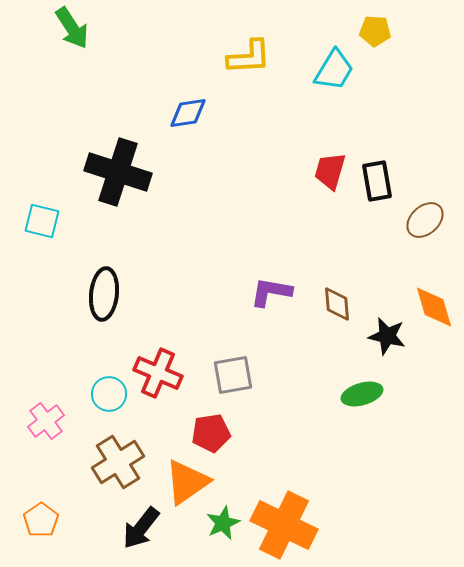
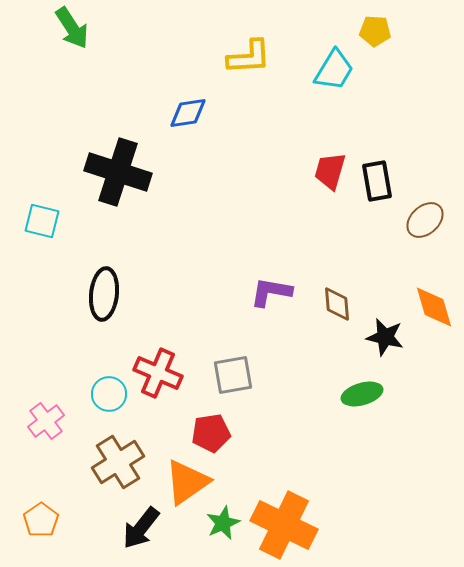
black star: moved 2 px left, 1 px down
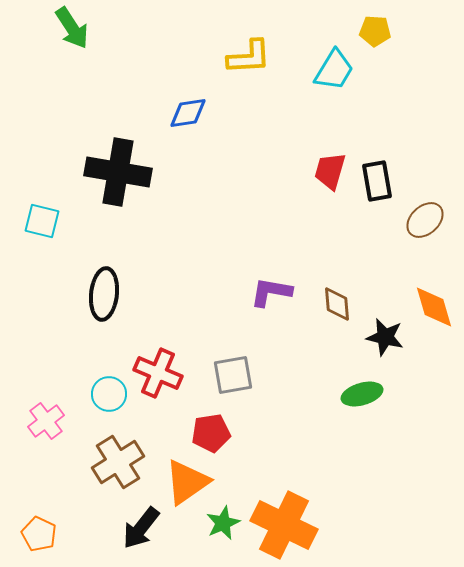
black cross: rotated 8 degrees counterclockwise
orange pentagon: moved 2 px left, 14 px down; rotated 12 degrees counterclockwise
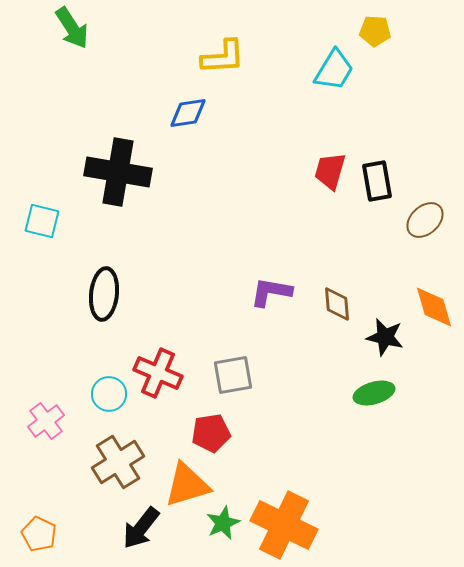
yellow L-shape: moved 26 px left
green ellipse: moved 12 px right, 1 px up
orange triangle: moved 3 px down; rotated 18 degrees clockwise
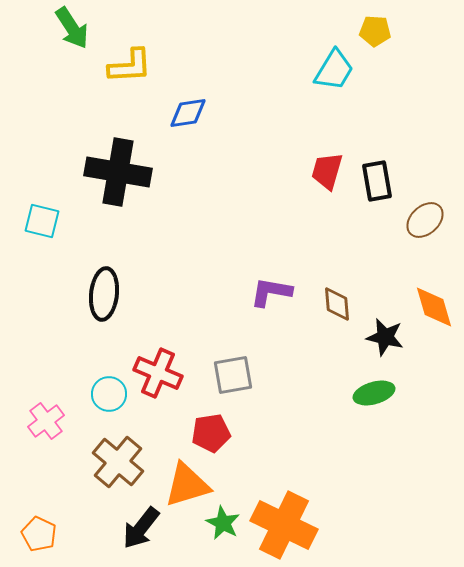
yellow L-shape: moved 93 px left, 9 px down
red trapezoid: moved 3 px left
brown cross: rotated 18 degrees counterclockwise
green star: rotated 20 degrees counterclockwise
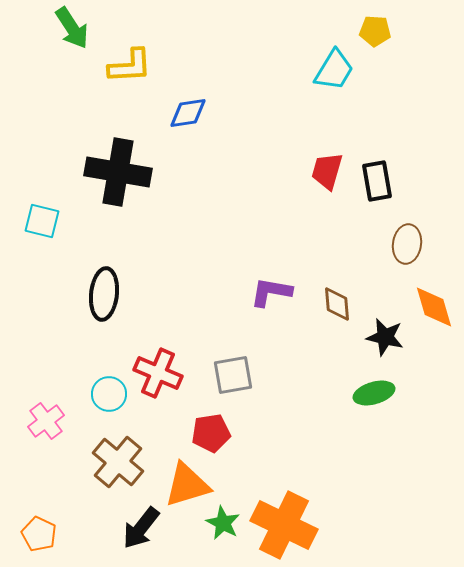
brown ellipse: moved 18 px left, 24 px down; rotated 39 degrees counterclockwise
